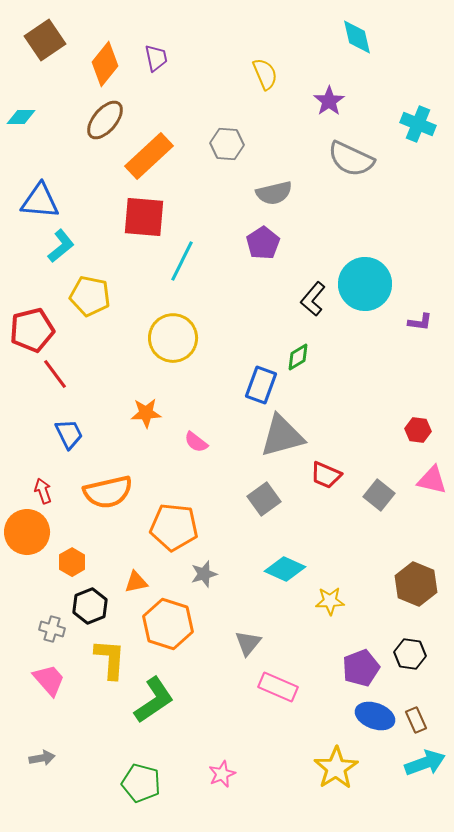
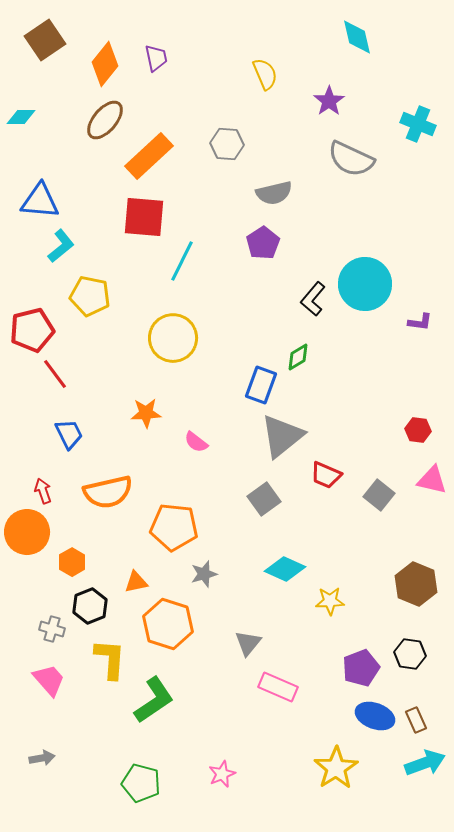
gray triangle at (282, 436): rotated 24 degrees counterclockwise
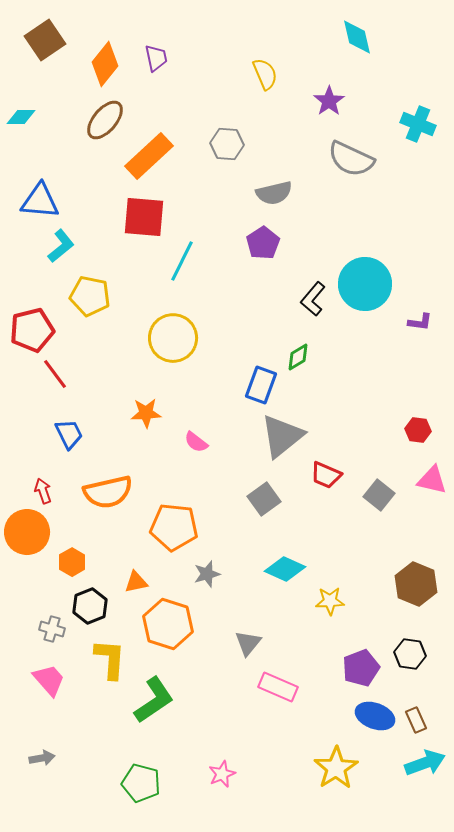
gray star at (204, 574): moved 3 px right
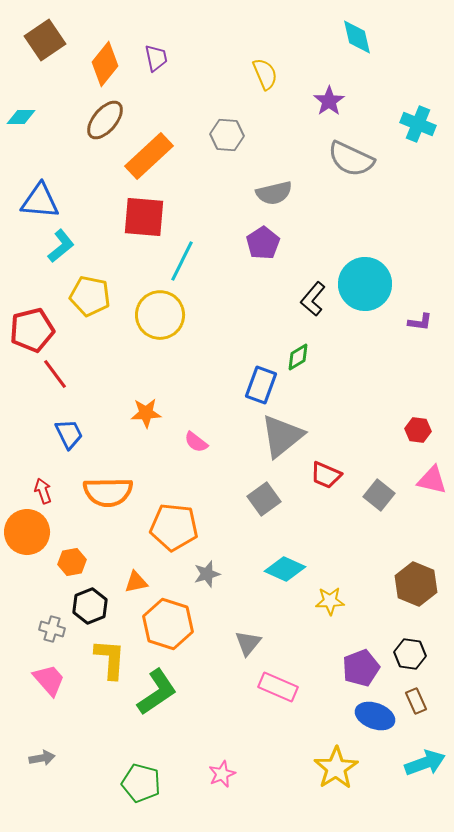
gray hexagon at (227, 144): moved 9 px up
yellow circle at (173, 338): moved 13 px left, 23 px up
orange semicircle at (108, 492): rotated 12 degrees clockwise
orange hexagon at (72, 562): rotated 20 degrees clockwise
green L-shape at (154, 700): moved 3 px right, 8 px up
brown rectangle at (416, 720): moved 19 px up
